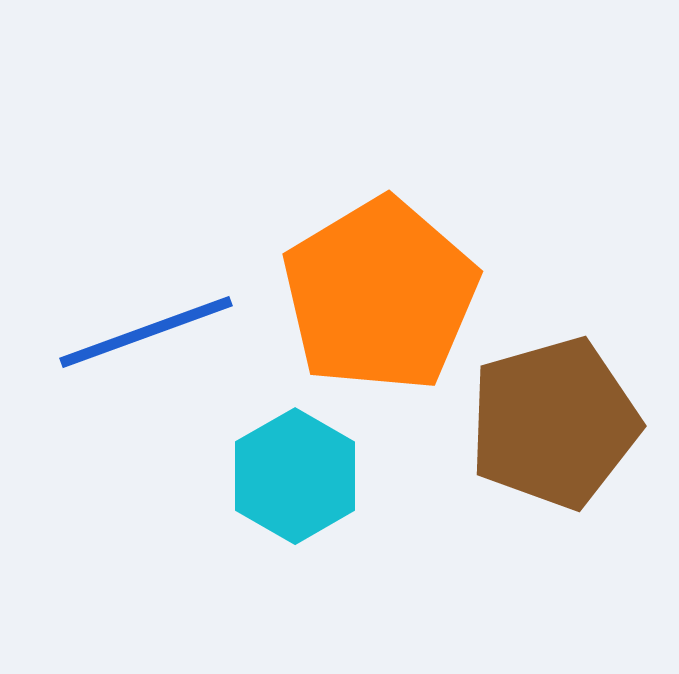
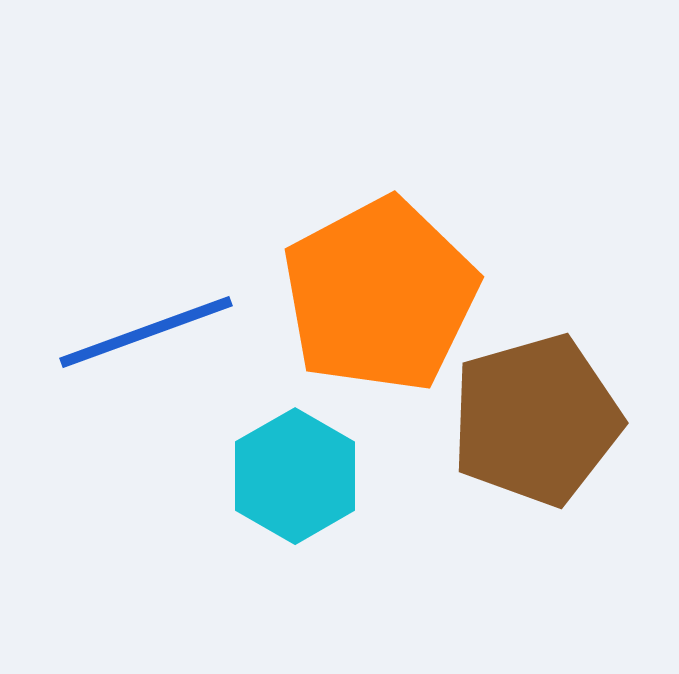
orange pentagon: rotated 3 degrees clockwise
brown pentagon: moved 18 px left, 3 px up
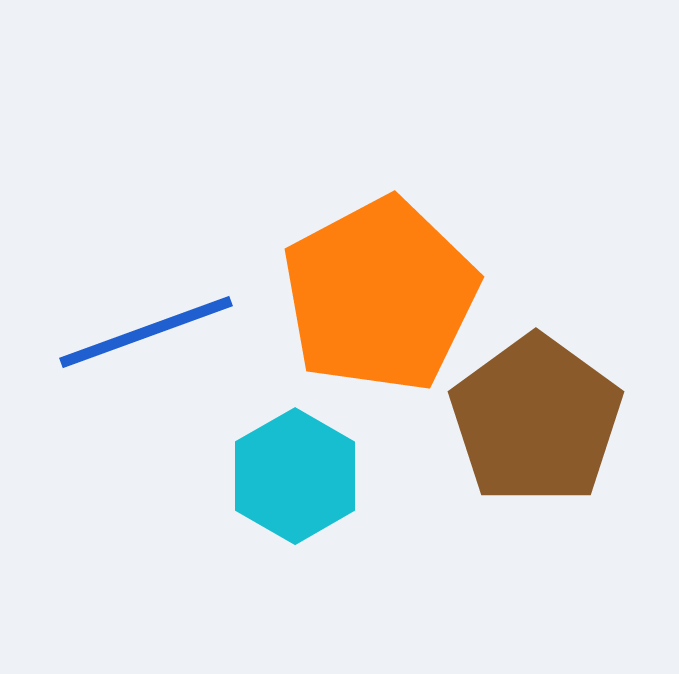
brown pentagon: rotated 20 degrees counterclockwise
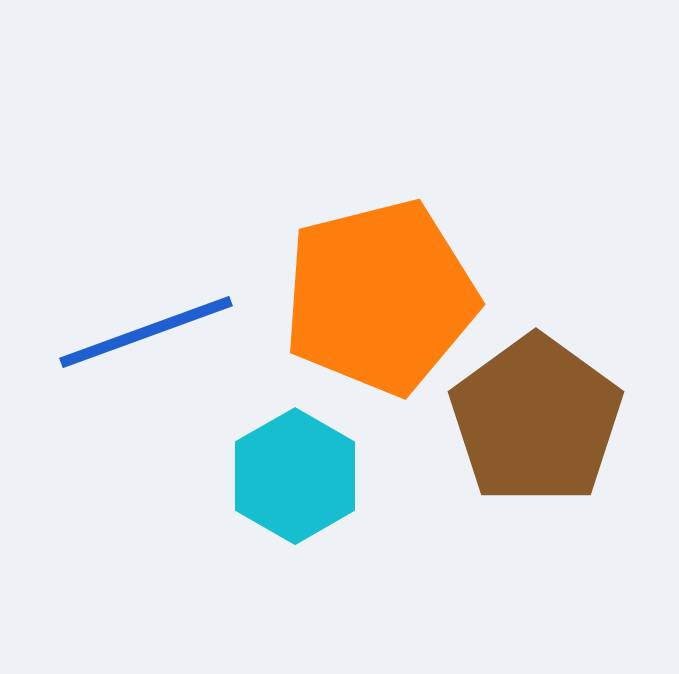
orange pentagon: moved 2 px down; rotated 14 degrees clockwise
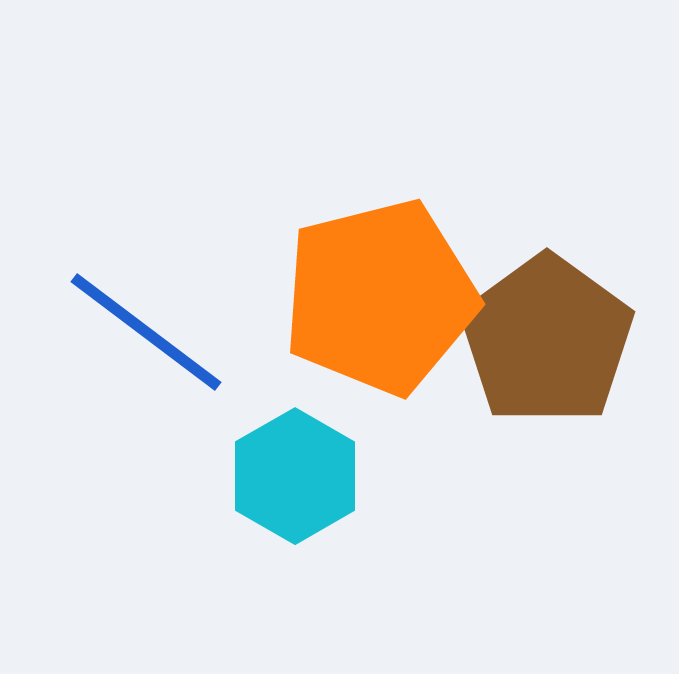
blue line: rotated 57 degrees clockwise
brown pentagon: moved 11 px right, 80 px up
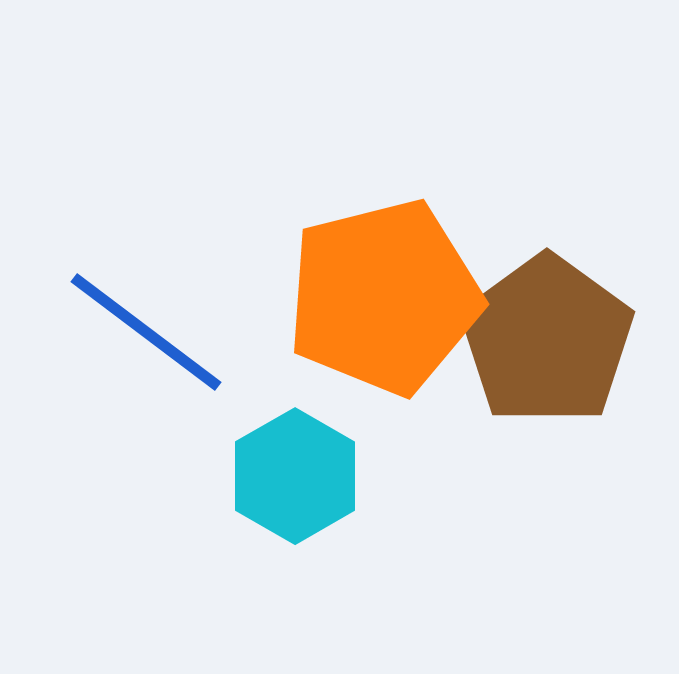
orange pentagon: moved 4 px right
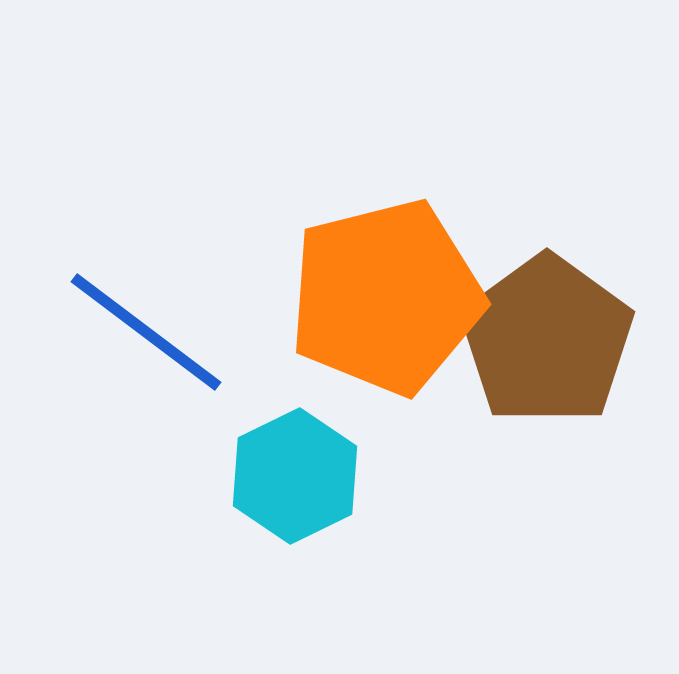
orange pentagon: moved 2 px right
cyan hexagon: rotated 4 degrees clockwise
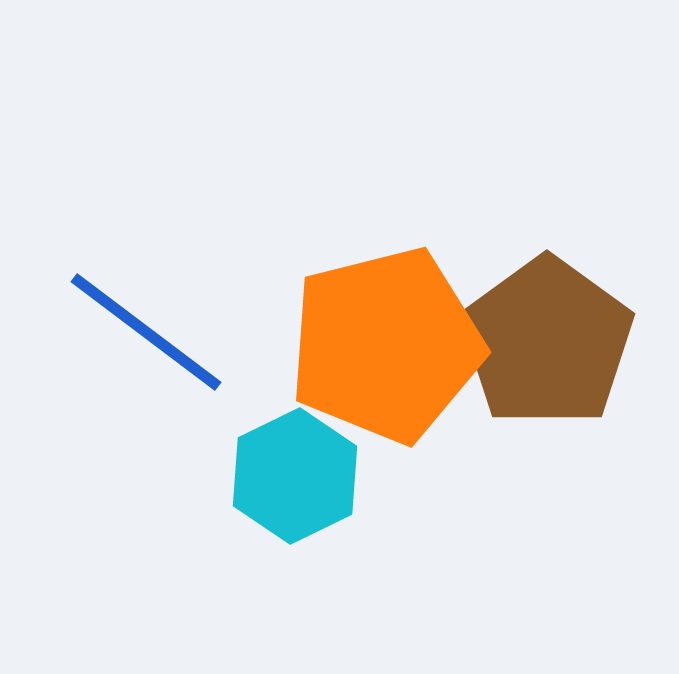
orange pentagon: moved 48 px down
brown pentagon: moved 2 px down
